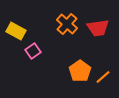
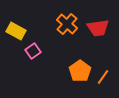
orange line: rotated 14 degrees counterclockwise
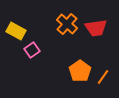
red trapezoid: moved 2 px left
pink square: moved 1 px left, 1 px up
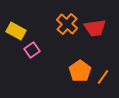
red trapezoid: moved 1 px left
